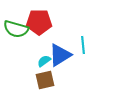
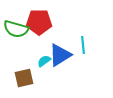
brown square: moved 21 px left, 2 px up
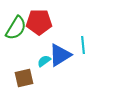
green semicircle: moved 1 px up; rotated 75 degrees counterclockwise
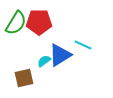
green semicircle: moved 5 px up
cyan line: rotated 60 degrees counterclockwise
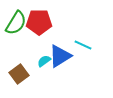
blue triangle: moved 1 px down
brown square: moved 5 px left, 4 px up; rotated 24 degrees counterclockwise
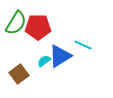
red pentagon: moved 1 px left, 5 px down
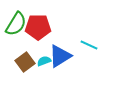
green semicircle: moved 1 px down
cyan line: moved 6 px right
cyan semicircle: rotated 16 degrees clockwise
brown square: moved 6 px right, 12 px up
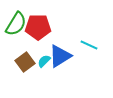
cyan semicircle: rotated 24 degrees counterclockwise
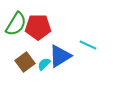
cyan line: moved 1 px left
cyan semicircle: moved 3 px down
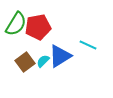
red pentagon: rotated 10 degrees counterclockwise
cyan semicircle: moved 1 px left, 3 px up
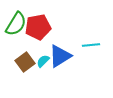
cyan line: moved 3 px right; rotated 30 degrees counterclockwise
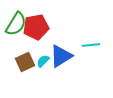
red pentagon: moved 2 px left
blue triangle: moved 1 px right
brown square: rotated 12 degrees clockwise
